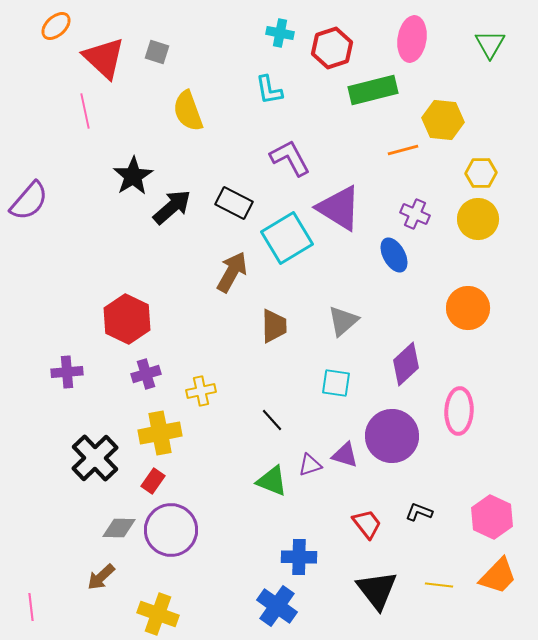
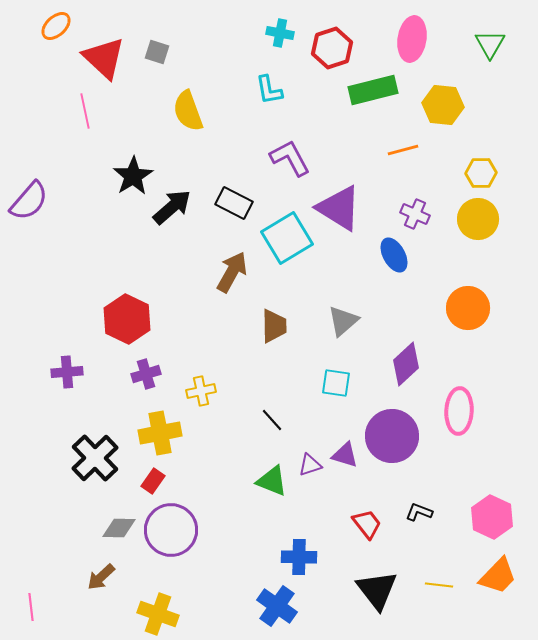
yellow hexagon at (443, 120): moved 15 px up
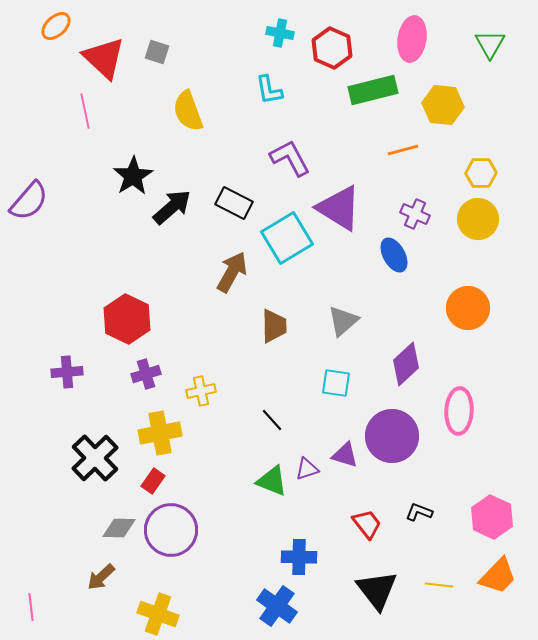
red hexagon at (332, 48): rotated 18 degrees counterclockwise
purple triangle at (310, 465): moved 3 px left, 4 px down
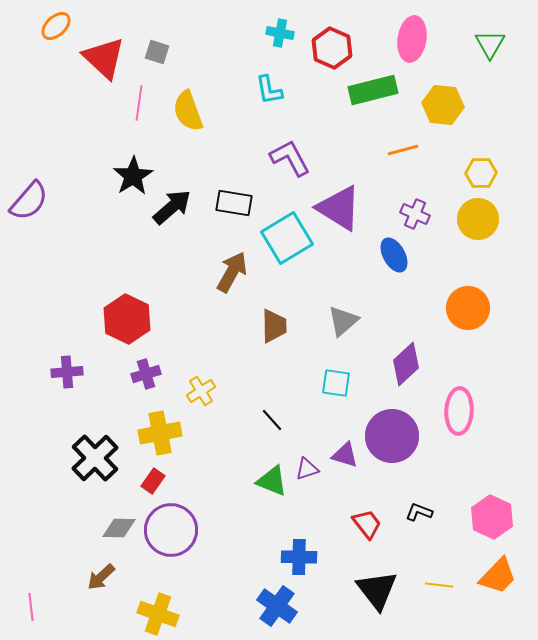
pink line at (85, 111): moved 54 px right, 8 px up; rotated 20 degrees clockwise
black rectangle at (234, 203): rotated 18 degrees counterclockwise
yellow cross at (201, 391): rotated 20 degrees counterclockwise
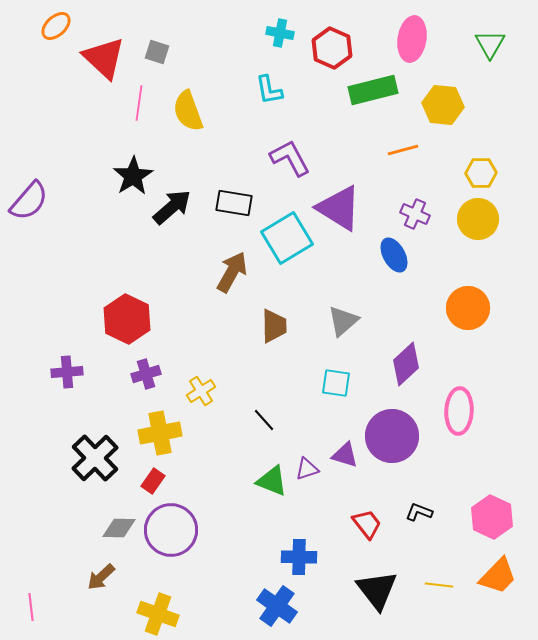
black line at (272, 420): moved 8 px left
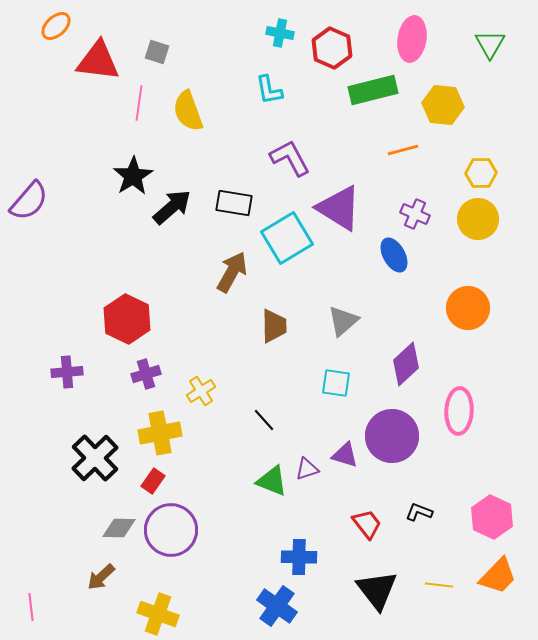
red triangle at (104, 58): moved 6 px left, 3 px down; rotated 36 degrees counterclockwise
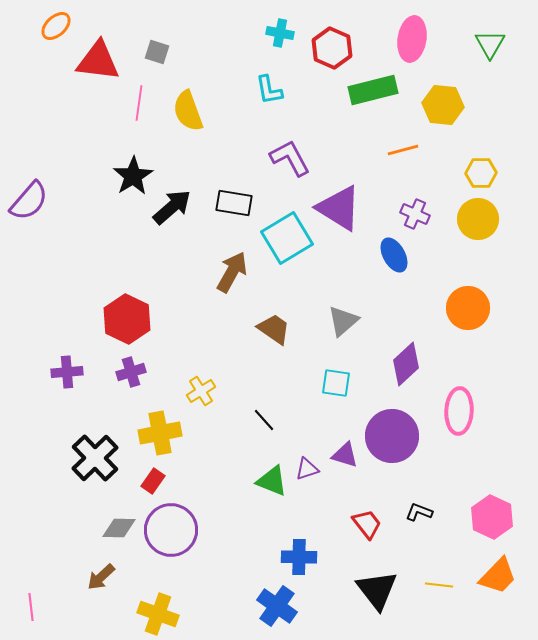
brown trapezoid at (274, 326): moved 3 px down; rotated 54 degrees counterclockwise
purple cross at (146, 374): moved 15 px left, 2 px up
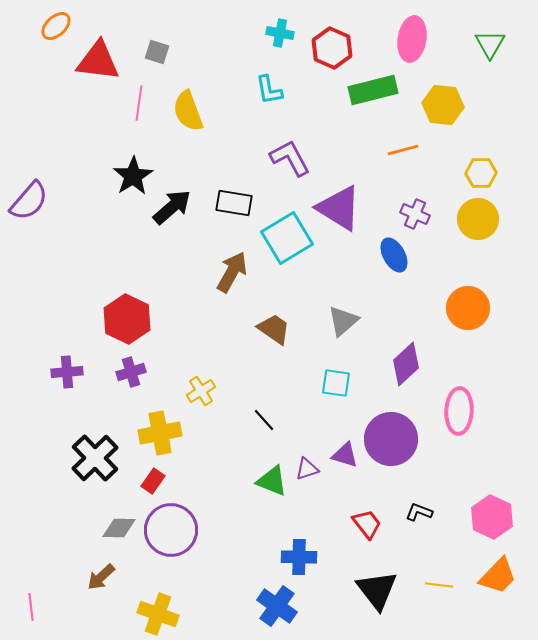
purple circle at (392, 436): moved 1 px left, 3 px down
